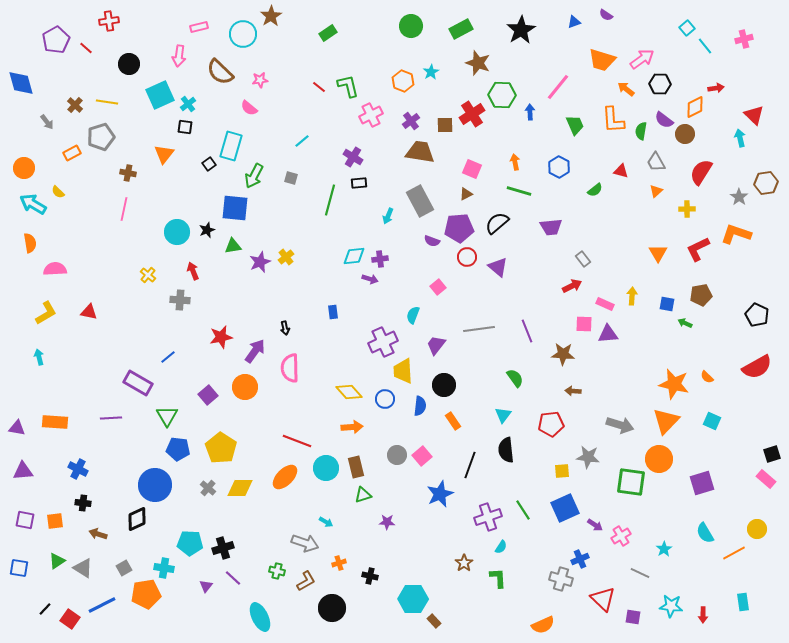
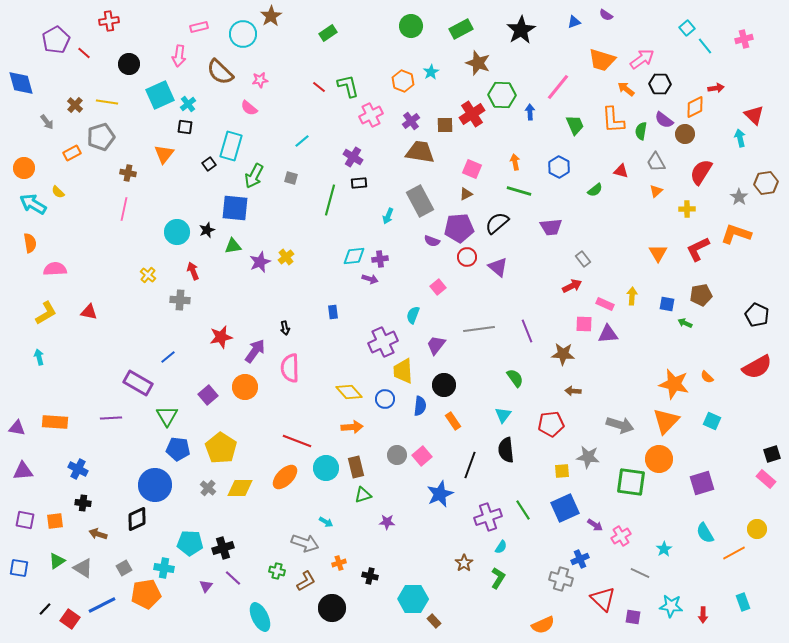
red line at (86, 48): moved 2 px left, 5 px down
green L-shape at (498, 578): rotated 35 degrees clockwise
cyan rectangle at (743, 602): rotated 12 degrees counterclockwise
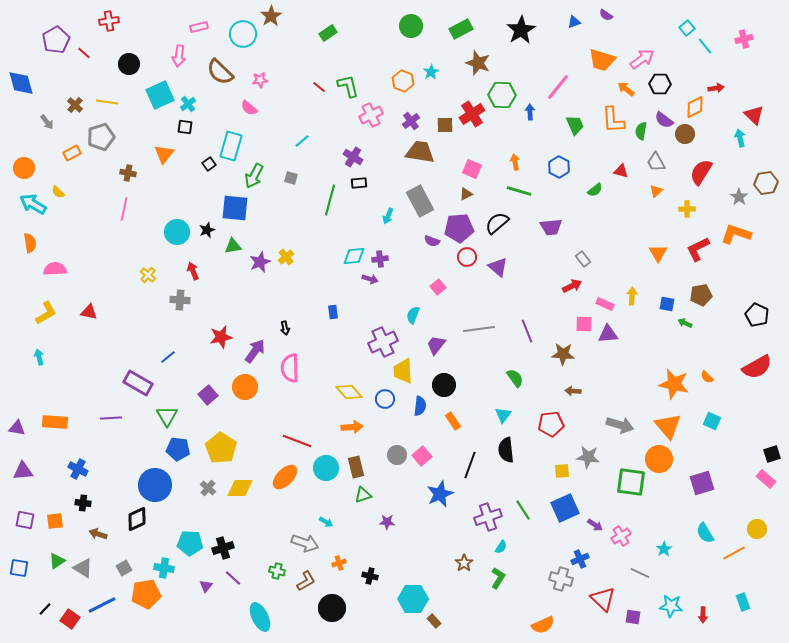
orange triangle at (666, 421): moved 2 px right, 5 px down; rotated 24 degrees counterclockwise
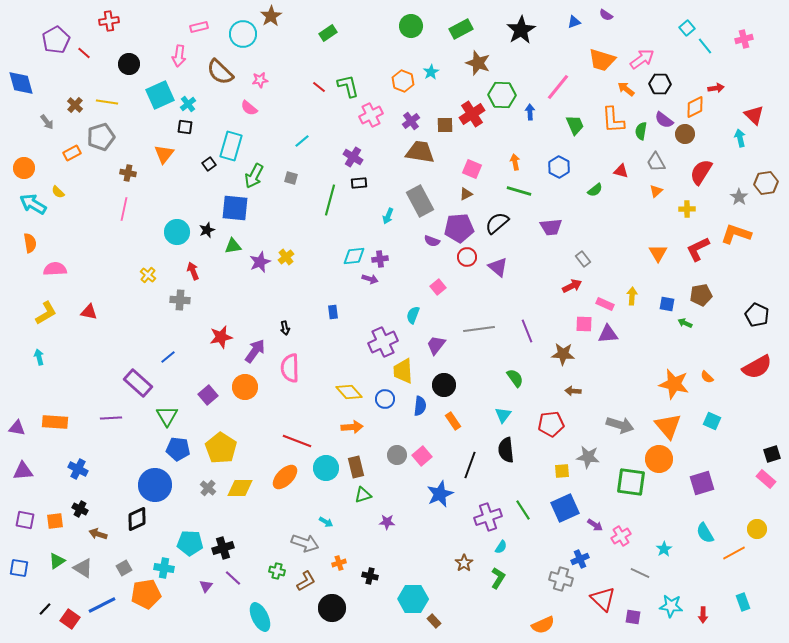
purple rectangle at (138, 383): rotated 12 degrees clockwise
black cross at (83, 503): moved 3 px left, 6 px down; rotated 21 degrees clockwise
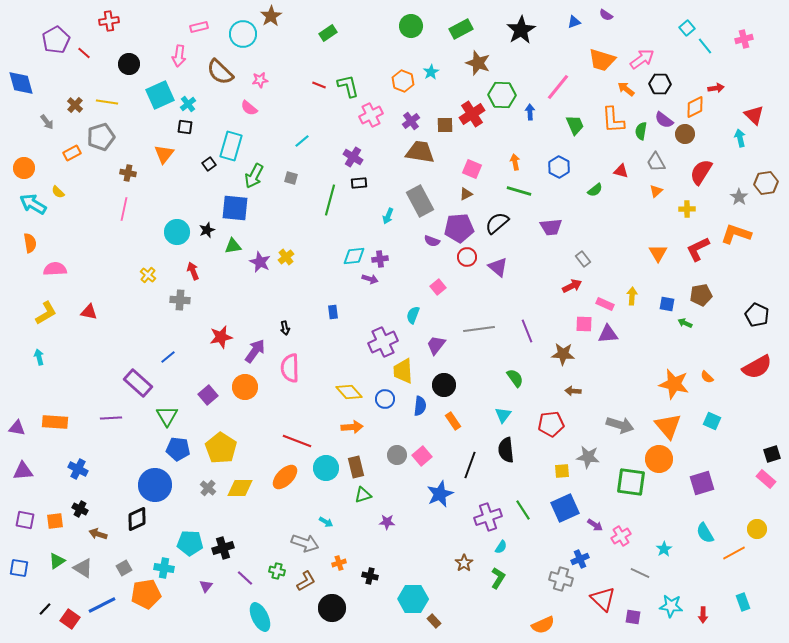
red line at (319, 87): moved 2 px up; rotated 16 degrees counterclockwise
purple star at (260, 262): rotated 25 degrees counterclockwise
purple line at (233, 578): moved 12 px right
